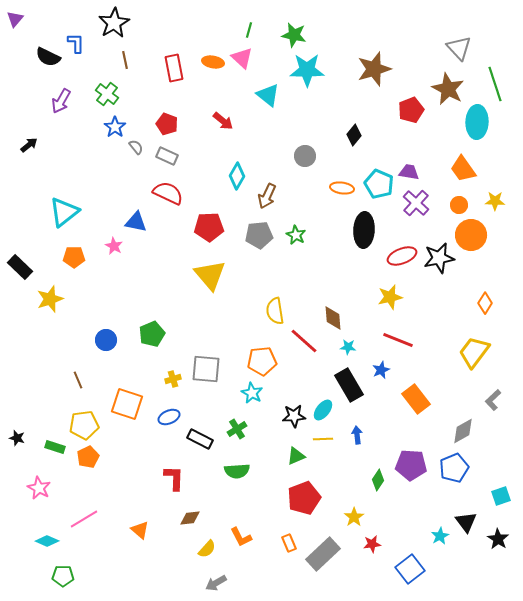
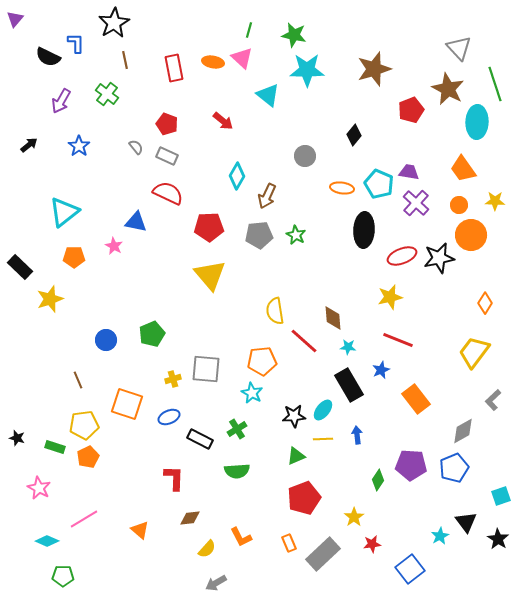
blue star at (115, 127): moved 36 px left, 19 px down
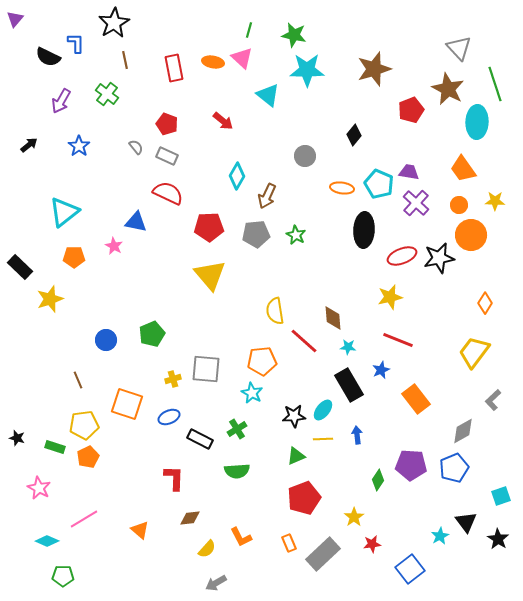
gray pentagon at (259, 235): moved 3 px left, 1 px up
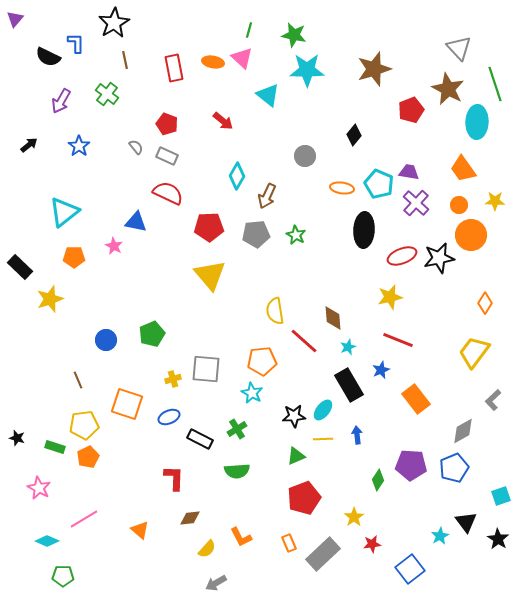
cyan star at (348, 347): rotated 28 degrees counterclockwise
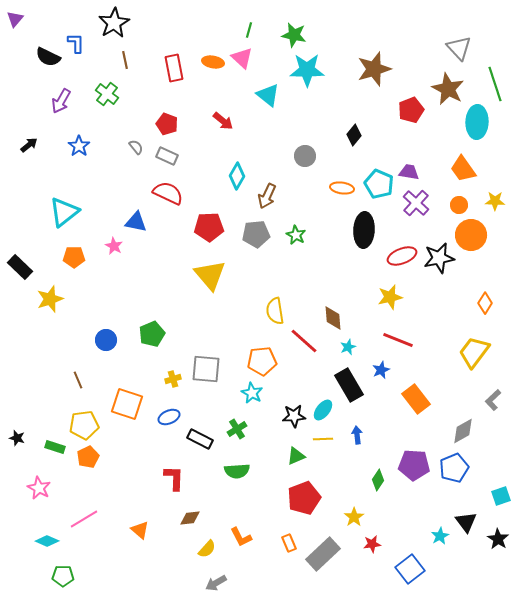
purple pentagon at (411, 465): moved 3 px right
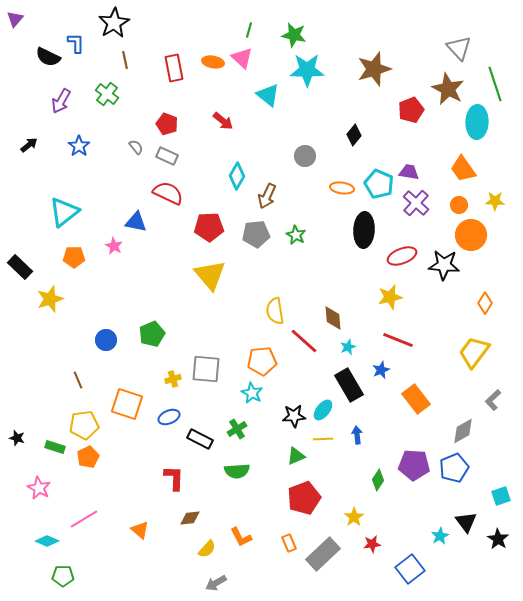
black star at (439, 258): moved 5 px right, 7 px down; rotated 16 degrees clockwise
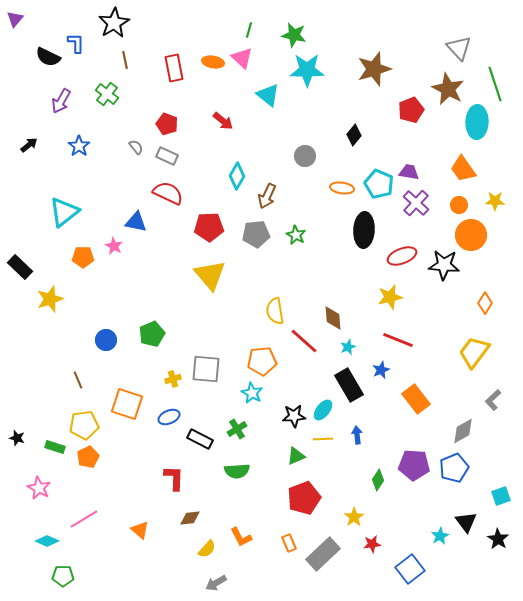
orange pentagon at (74, 257): moved 9 px right
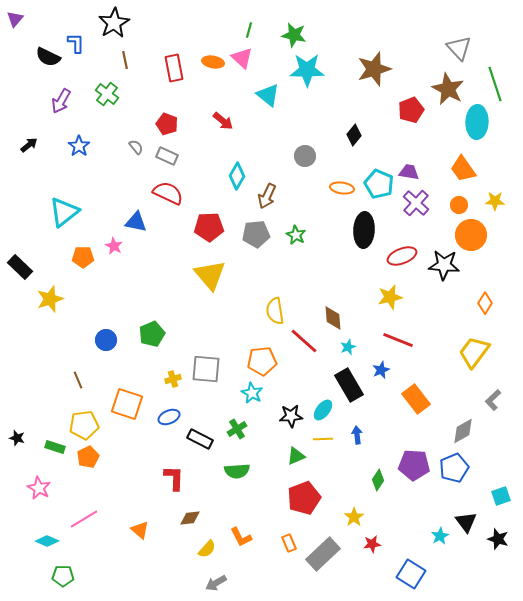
black star at (294, 416): moved 3 px left
black star at (498, 539): rotated 15 degrees counterclockwise
blue square at (410, 569): moved 1 px right, 5 px down; rotated 20 degrees counterclockwise
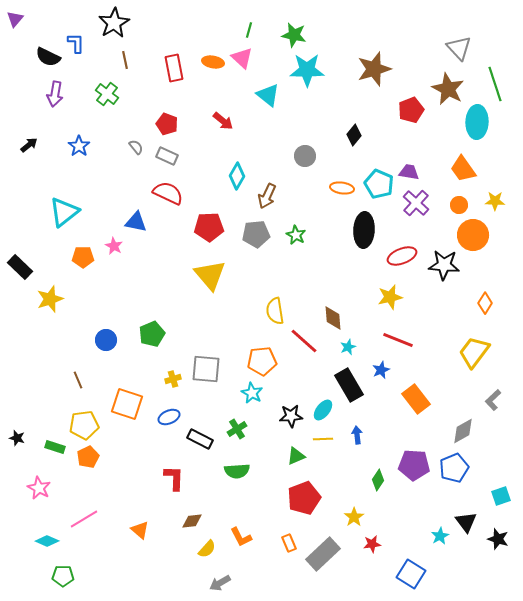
purple arrow at (61, 101): moved 6 px left, 7 px up; rotated 20 degrees counterclockwise
orange circle at (471, 235): moved 2 px right
brown diamond at (190, 518): moved 2 px right, 3 px down
gray arrow at (216, 583): moved 4 px right
